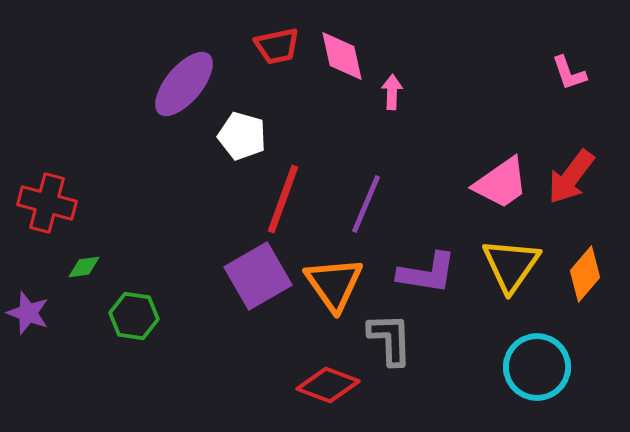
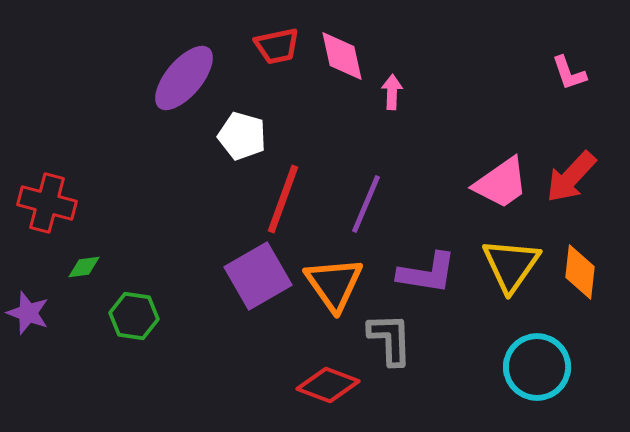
purple ellipse: moved 6 px up
red arrow: rotated 6 degrees clockwise
orange diamond: moved 5 px left, 2 px up; rotated 34 degrees counterclockwise
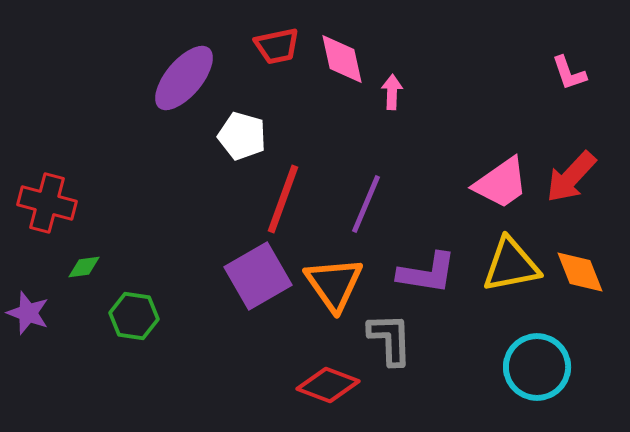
pink diamond: moved 3 px down
yellow triangle: rotated 44 degrees clockwise
orange diamond: rotated 28 degrees counterclockwise
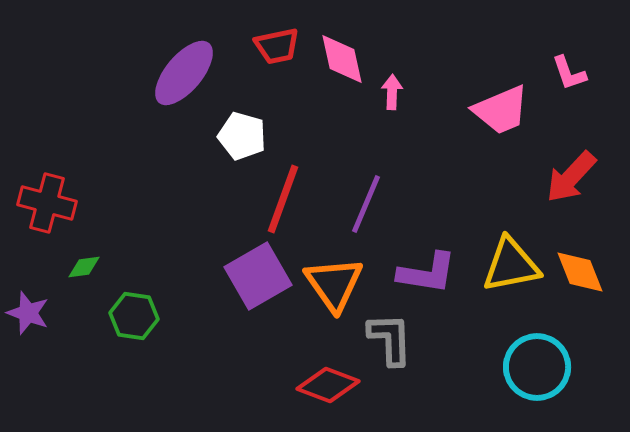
purple ellipse: moved 5 px up
pink trapezoid: moved 73 px up; rotated 12 degrees clockwise
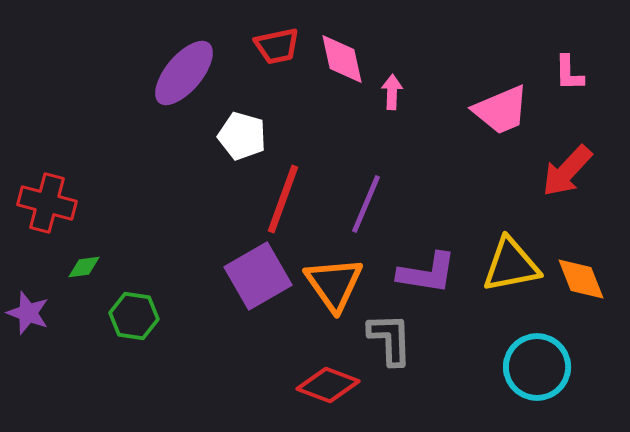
pink L-shape: rotated 18 degrees clockwise
red arrow: moved 4 px left, 6 px up
orange diamond: moved 1 px right, 7 px down
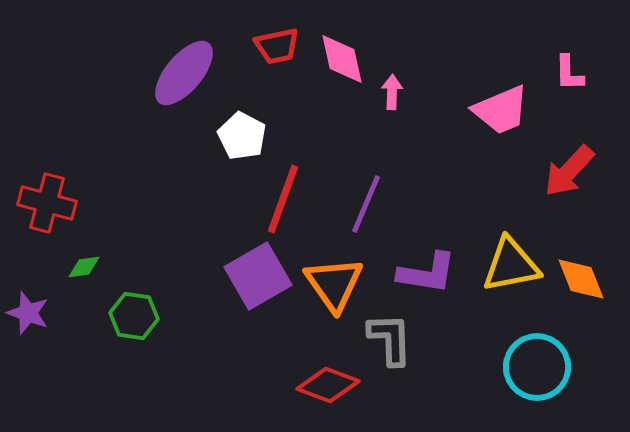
white pentagon: rotated 12 degrees clockwise
red arrow: moved 2 px right
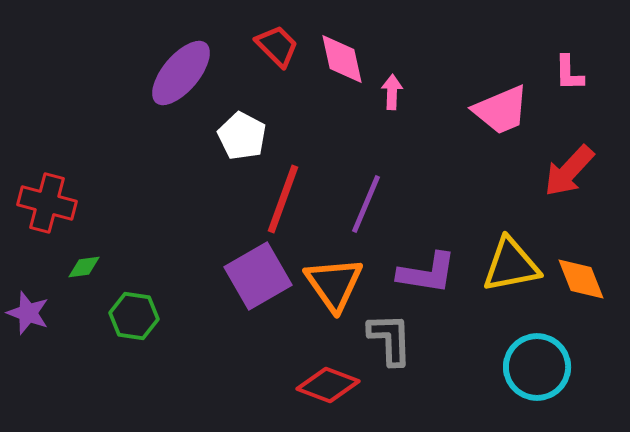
red trapezoid: rotated 123 degrees counterclockwise
purple ellipse: moved 3 px left
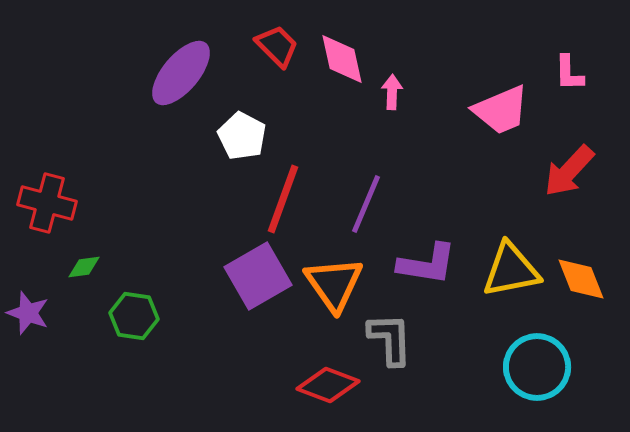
yellow triangle: moved 5 px down
purple L-shape: moved 9 px up
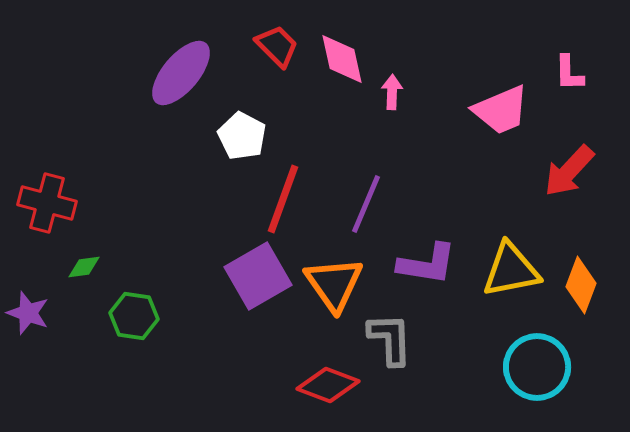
orange diamond: moved 6 px down; rotated 42 degrees clockwise
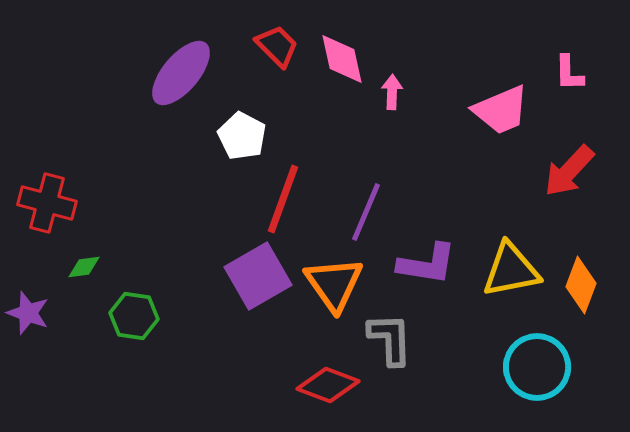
purple line: moved 8 px down
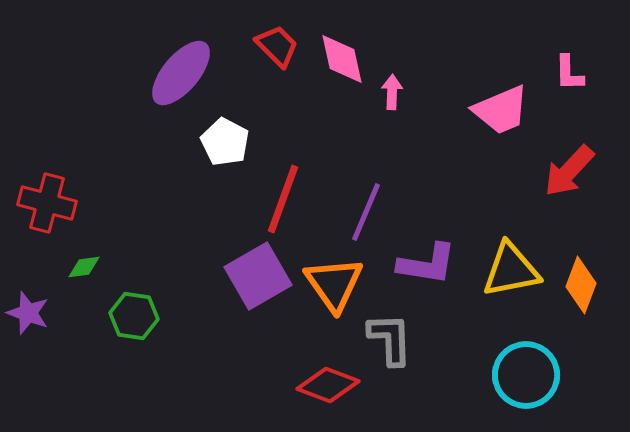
white pentagon: moved 17 px left, 6 px down
cyan circle: moved 11 px left, 8 px down
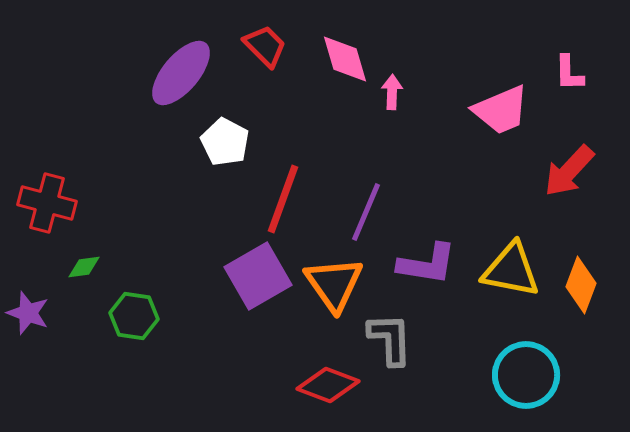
red trapezoid: moved 12 px left
pink diamond: moved 3 px right; rotated 4 degrees counterclockwise
yellow triangle: rotated 22 degrees clockwise
